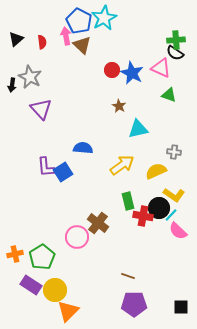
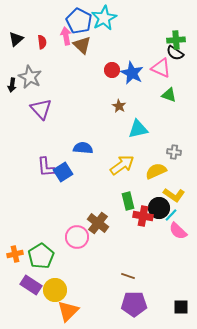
green pentagon: moved 1 px left, 1 px up
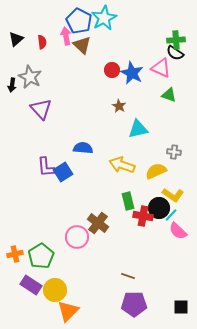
yellow arrow: rotated 125 degrees counterclockwise
yellow L-shape: moved 1 px left
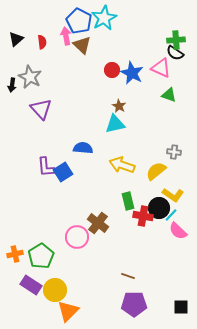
cyan triangle: moved 23 px left, 5 px up
yellow semicircle: rotated 15 degrees counterclockwise
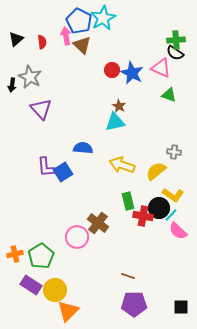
cyan star: moved 1 px left
cyan triangle: moved 2 px up
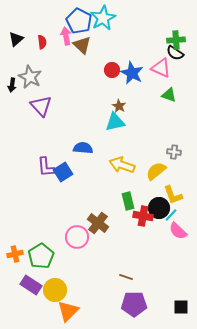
purple triangle: moved 3 px up
yellow L-shape: rotated 35 degrees clockwise
brown line: moved 2 px left, 1 px down
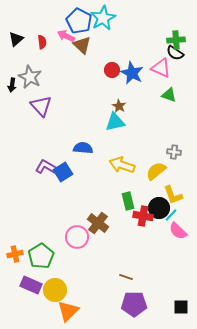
pink arrow: rotated 54 degrees counterclockwise
purple L-shape: rotated 125 degrees clockwise
purple rectangle: rotated 10 degrees counterclockwise
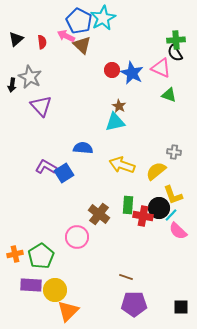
black semicircle: rotated 24 degrees clockwise
blue square: moved 1 px right, 1 px down
green rectangle: moved 4 px down; rotated 18 degrees clockwise
brown cross: moved 1 px right, 9 px up
purple rectangle: rotated 20 degrees counterclockwise
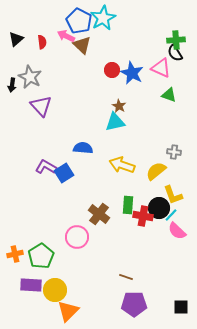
pink semicircle: moved 1 px left
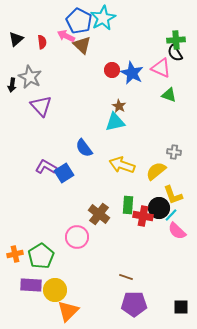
blue semicircle: moved 1 px right; rotated 132 degrees counterclockwise
